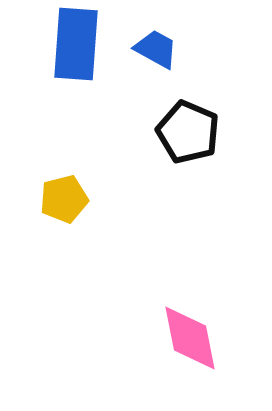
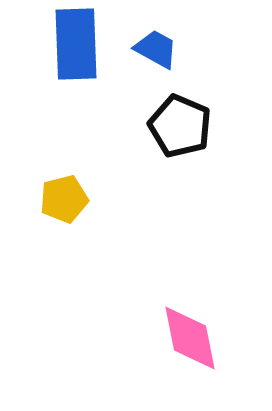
blue rectangle: rotated 6 degrees counterclockwise
black pentagon: moved 8 px left, 6 px up
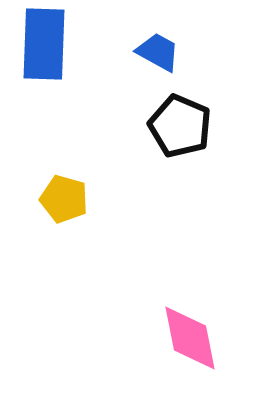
blue rectangle: moved 32 px left; rotated 4 degrees clockwise
blue trapezoid: moved 2 px right, 3 px down
yellow pentagon: rotated 30 degrees clockwise
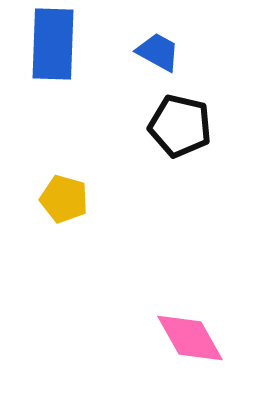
blue rectangle: moved 9 px right
black pentagon: rotated 10 degrees counterclockwise
pink diamond: rotated 18 degrees counterclockwise
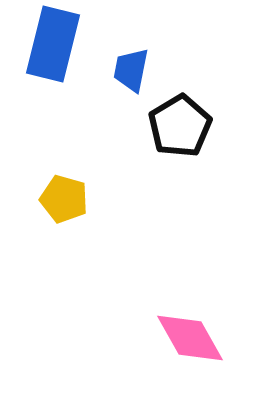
blue rectangle: rotated 12 degrees clockwise
blue trapezoid: moved 27 px left, 18 px down; rotated 108 degrees counterclockwise
black pentagon: rotated 28 degrees clockwise
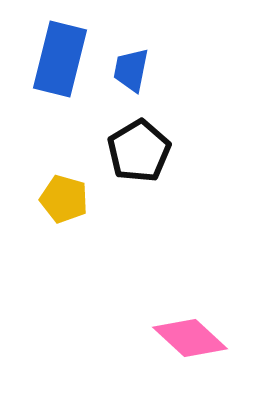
blue rectangle: moved 7 px right, 15 px down
black pentagon: moved 41 px left, 25 px down
pink diamond: rotated 18 degrees counterclockwise
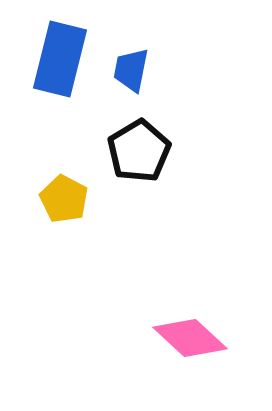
yellow pentagon: rotated 12 degrees clockwise
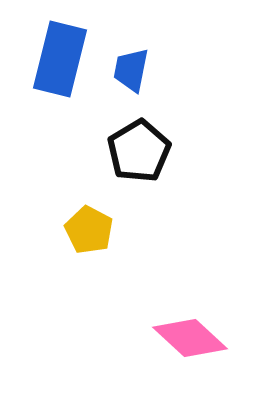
yellow pentagon: moved 25 px right, 31 px down
